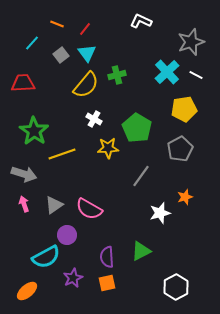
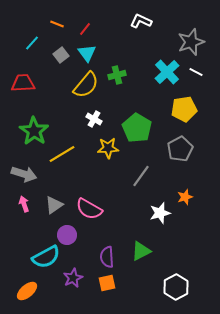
white line: moved 3 px up
yellow line: rotated 12 degrees counterclockwise
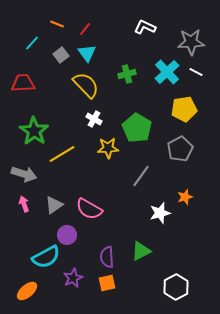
white L-shape: moved 4 px right, 6 px down
gray star: rotated 16 degrees clockwise
green cross: moved 10 px right, 1 px up
yellow semicircle: rotated 84 degrees counterclockwise
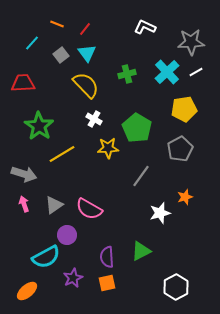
white line: rotated 56 degrees counterclockwise
green star: moved 5 px right, 5 px up
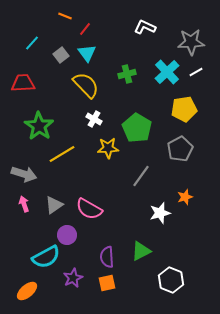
orange line: moved 8 px right, 8 px up
white hexagon: moved 5 px left, 7 px up; rotated 10 degrees counterclockwise
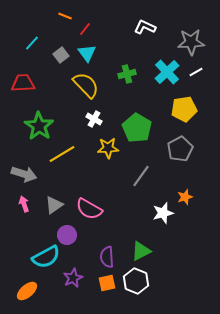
white star: moved 3 px right
white hexagon: moved 35 px left, 1 px down
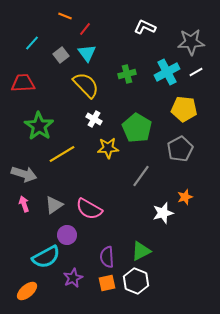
cyan cross: rotated 15 degrees clockwise
yellow pentagon: rotated 15 degrees clockwise
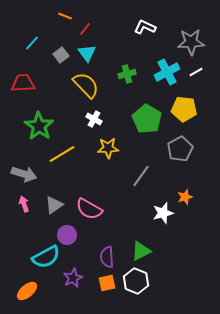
green pentagon: moved 10 px right, 9 px up
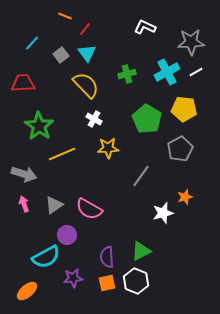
yellow line: rotated 8 degrees clockwise
purple star: rotated 18 degrees clockwise
